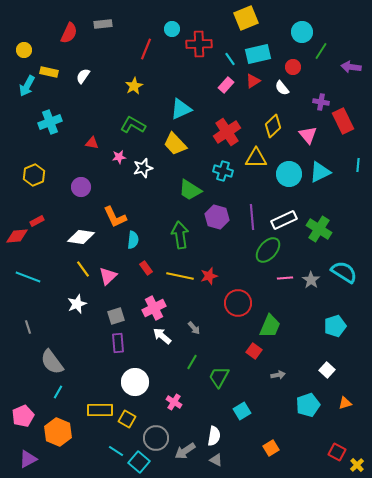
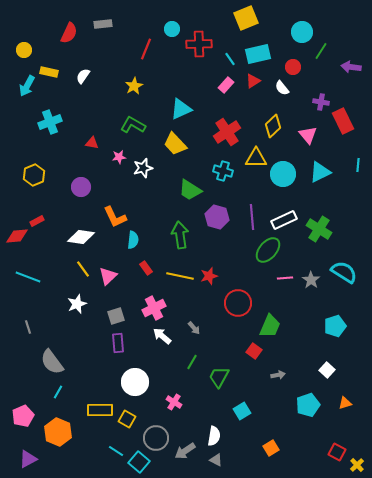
cyan circle at (289, 174): moved 6 px left
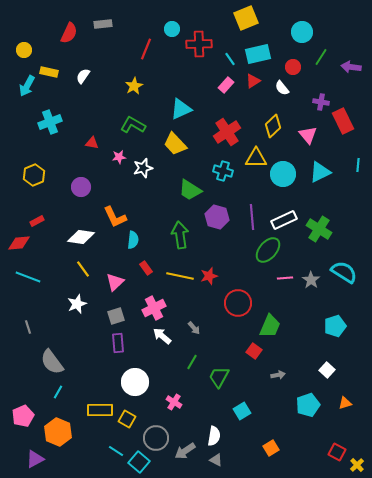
green line at (321, 51): moved 6 px down
red diamond at (17, 236): moved 2 px right, 7 px down
pink triangle at (108, 276): moved 7 px right, 6 px down
purple triangle at (28, 459): moved 7 px right
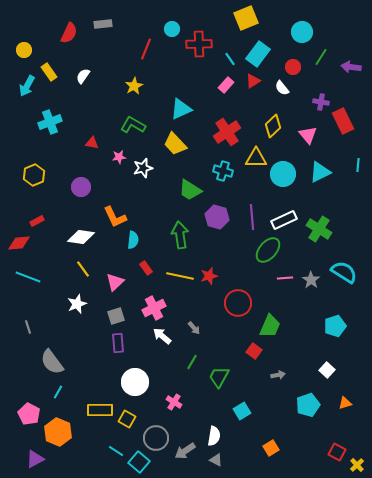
cyan rectangle at (258, 54): rotated 40 degrees counterclockwise
yellow rectangle at (49, 72): rotated 42 degrees clockwise
pink pentagon at (23, 416): moved 6 px right, 2 px up; rotated 20 degrees counterclockwise
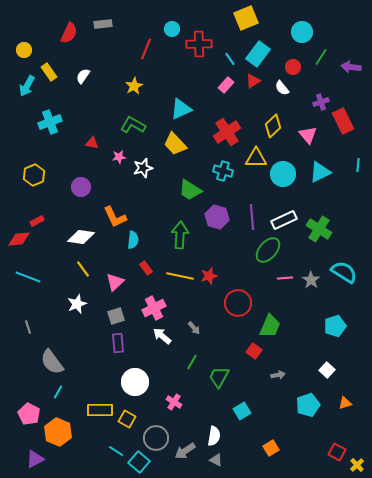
purple cross at (321, 102): rotated 28 degrees counterclockwise
green arrow at (180, 235): rotated 12 degrees clockwise
red diamond at (19, 243): moved 4 px up
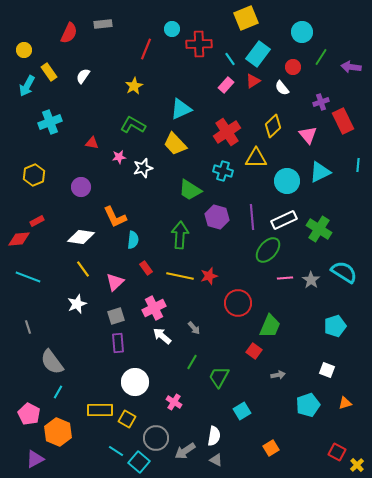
cyan circle at (283, 174): moved 4 px right, 7 px down
white square at (327, 370): rotated 21 degrees counterclockwise
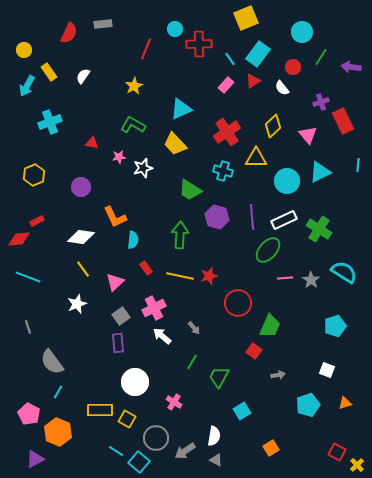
cyan circle at (172, 29): moved 3 px right
gray square at (116, 316): moved 5 px right; rotated 18 degrees counterclockwise
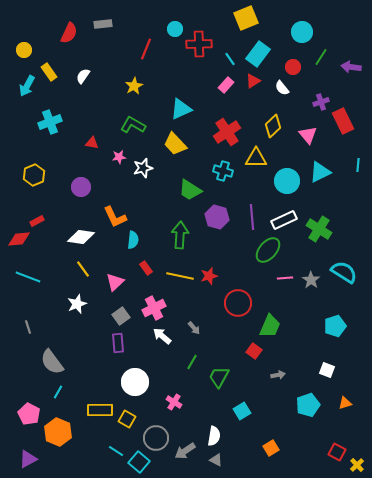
purple triangle at (35, 459): moved 7 px left
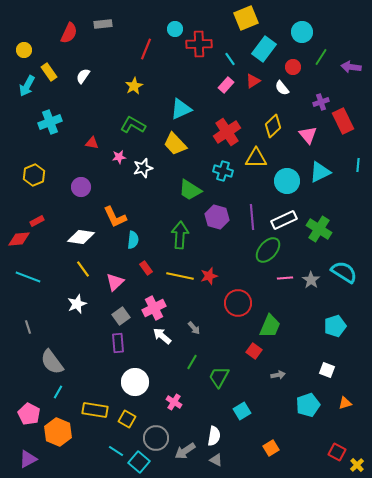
cyan rectangle at (258, 54): moved 6 px right, 5 px up
yellow rectangle at (100, 410): moved 5 px left; rotated 10 degrees clockwise
